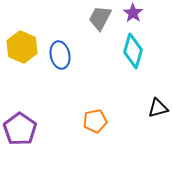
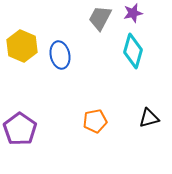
purple star: rotated 24 degrees clockwise
yellow hexagon: moved 1 px up
black triangle: moved 9 px left, 10 px down
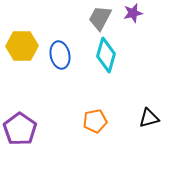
yellow hexagon: rotated 24 degrees counterclockwise
cyan diamond: moved 27 px left, 4 px down
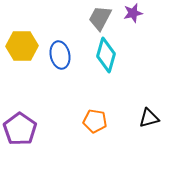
orange pentagon: rotated 20 degrees clockwise
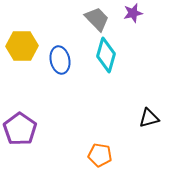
gray trapezoid: moved 3 px left, 1 px down; rotated 108 degrees clockwise
blue ellipse: moved 5 px down
orange pentagon: moved 5 px right, 34 px down
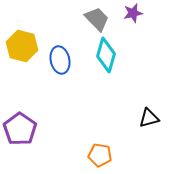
yellow hexagon: rotated 16 degrees clockwise
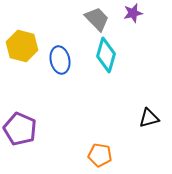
purple pentagon: rotated 12 degrees counterclockwise
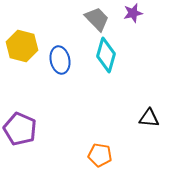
black triangle: rotated 20 degrees clockwise
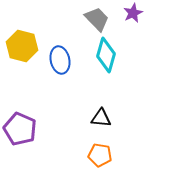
purple star: rotated 12 degrees counterclockwise
black triangle: moved 48 px left
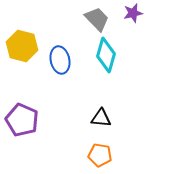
purple star: rotated 12 degrees clockwise
purple pentagon: moved 2 px right, 9 px up
